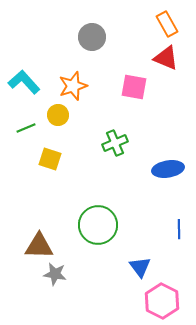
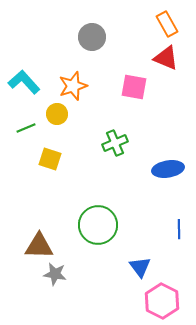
yellow circle: moved 1 px left, 1 px up
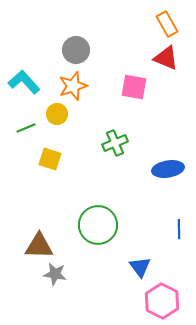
gray circle: moved 16 px left, 13 px down
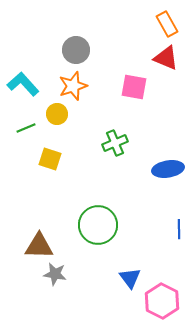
cyan L-shape: moved 1 px left, 2 px down
blue triangle: moved 10 px left, 11 px down
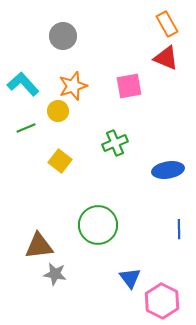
gray circle: moved 13 px left, 14 px up
pink square: moved 5 px left, 1 px up; rotated 20 degrees counterclockwise
yellow circle: moved 1 px right, 3 px up
yellow square: moved 10 px right, 2 px down; rotated 20 degrees clockwise
blue ellipse: moved 1 px down
brown triangle: rotated 8 degrees counterclockwise
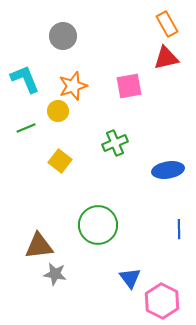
red triangle: rotated 36 degrees counterclockwise
cyan L-shape: moved 2 px right, 5 px up; rotated 20 degrees clockwise
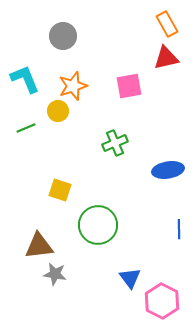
yellow square: moved 29 px down; rotated 20 degrees counterclockwise
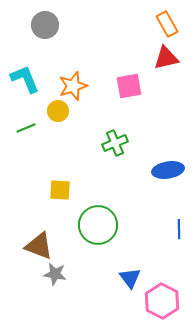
gray circle: moved 18 px left, 11 px up
yellow square: rotated 15 degrees counterclockwise
brown triangle: rotated 28 degrees clockwise
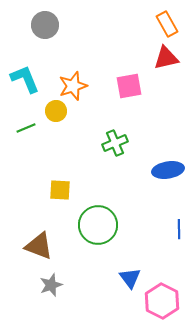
yellow circle: moved 2 px left
gray star: moved 4 px left, 11 px down; rotated 30 degrees counterclockwise
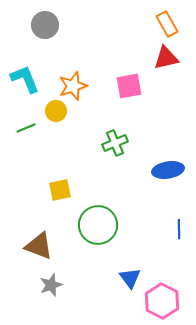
yellow square: rotated 15 degrees counterclockwise
